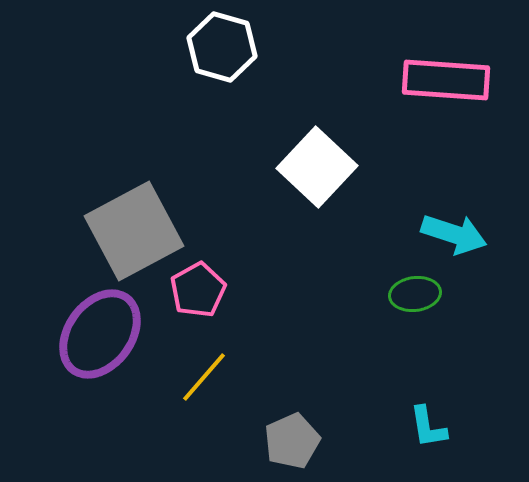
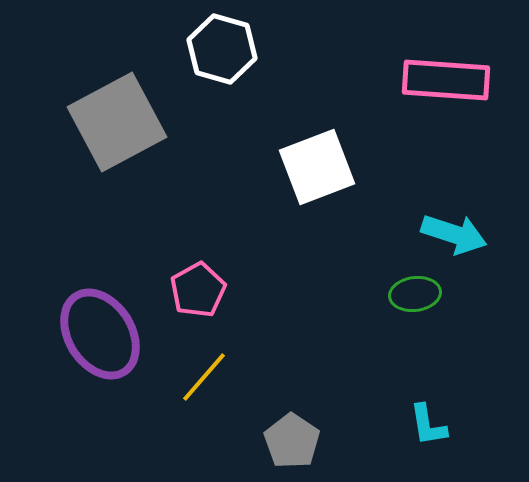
white hexagon: moved 2 px down
white square: rotated 26 degrees clockwise
gray square: moved 17 px left, 109 px up
purple ellipse: rotated 68 degrees counterclockwise
cyan L-shape: moved 2 px up
gray pentagon: rotated 14 degrees counterclockwise
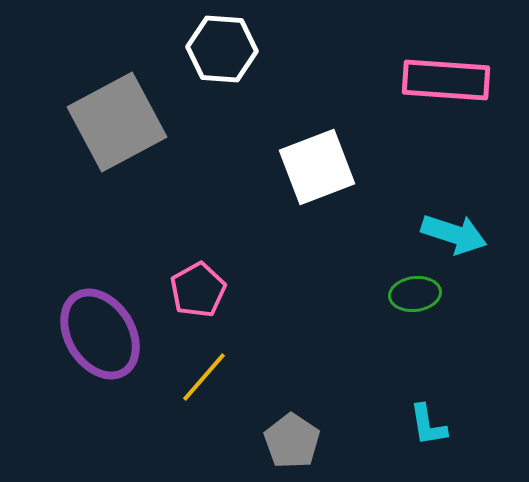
white hexagon: rotated 12 degrees counterclockwise
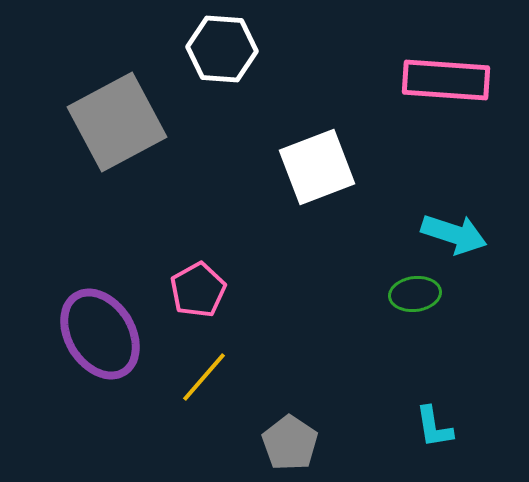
cyan L-shape: moved 6 px right, 2 px down
gray pentagon: moved 2 px left, 2 px down
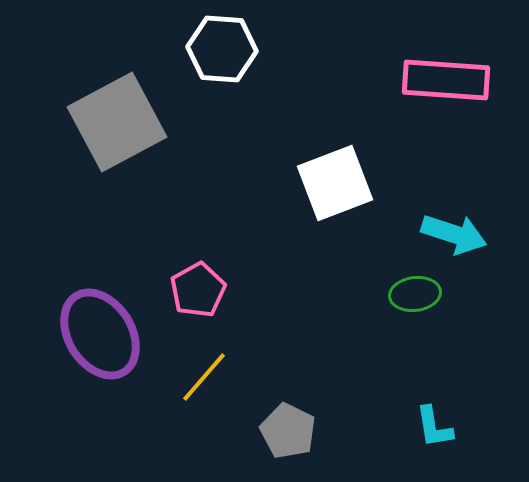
white square: moved 18 px right, 16 px down
gray pentagon: moved 2 px left, 12 px up; rotated 8 degrees counterclockwise
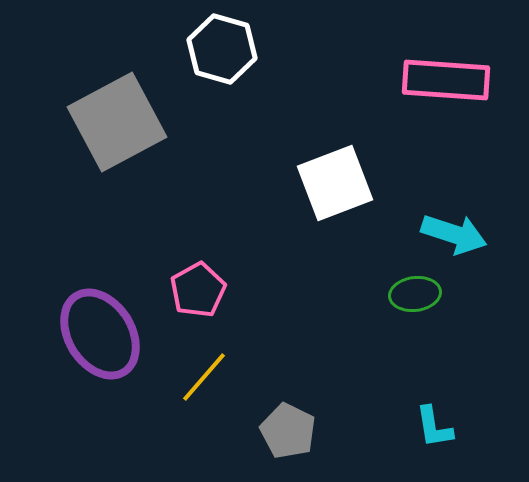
white hexagon: rotated 12 degrees clockwise
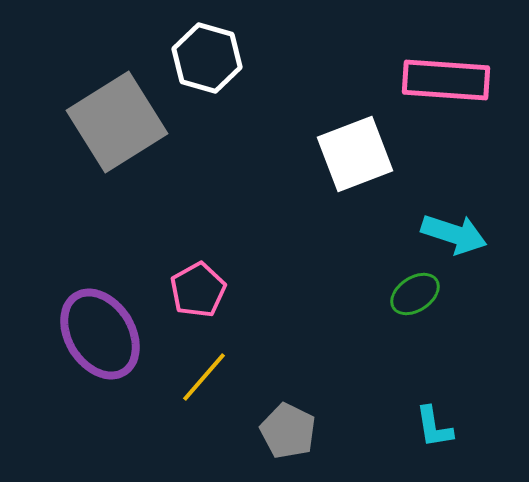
white hexagon: moved 15 px left, 9 px down
gray square: rotated 4 degrees counterclockwise
white square: moved 20 px right, 29 px up
green ellipse: rotated 27 degrees counterclockwise
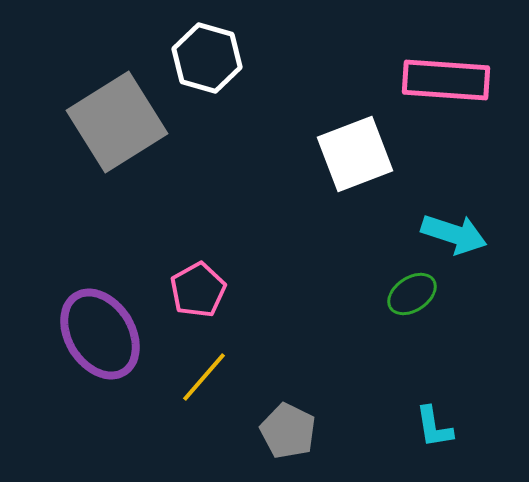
green ellipse: moved 3 px left
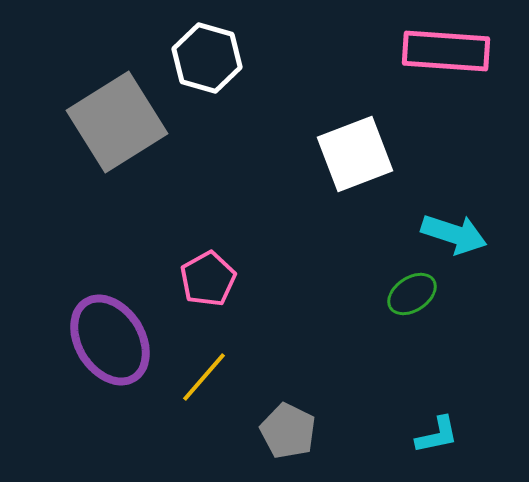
pink rectangle: moved 29 px up
pink pentagon: moved 10 px right, 11 px up
purple ellipse: moved 10 px right, 6 px down
cyan L-shape: moved 3 px right, 8 px down; rotated 93 degrees counterclockwise
